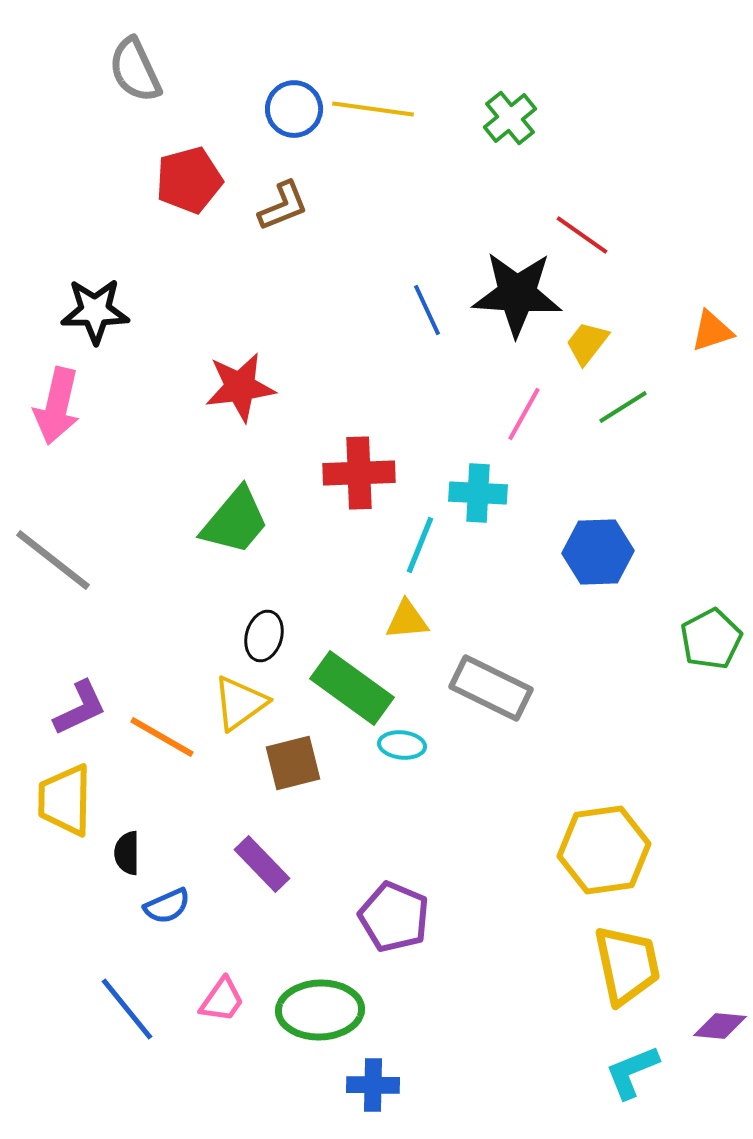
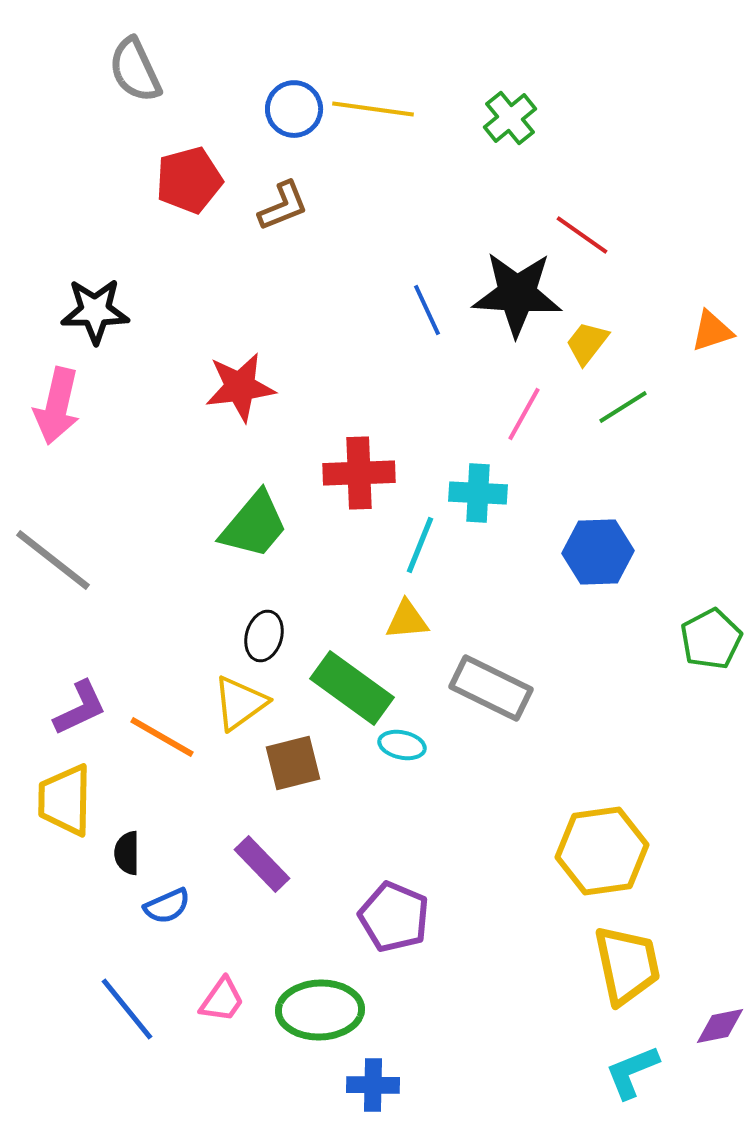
green trapezoid at (235, 521): moved 19 px right, 4 px down
cyan ellipse at (402, 745): rotated 6 degrees clockwise
yellow hexagon at (604, 850): moved 2 px left, 1 px down
purple diamond at (720, 1026): rotated 16 degrees counterclockwise
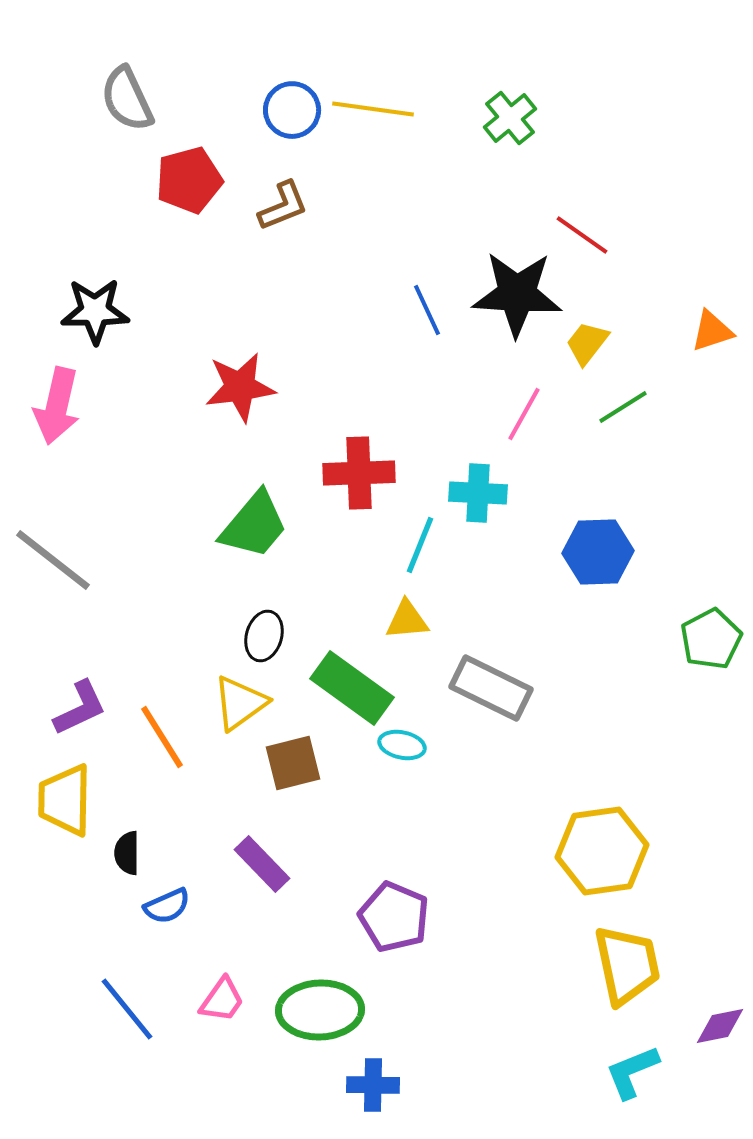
gray semicircle at (135, 70): moved 8 px left, 29 px down
blue circle at (294, 109): moved 2 px left, 1 px down
orange line at (162, 737): rotated 28 degrees clockwise
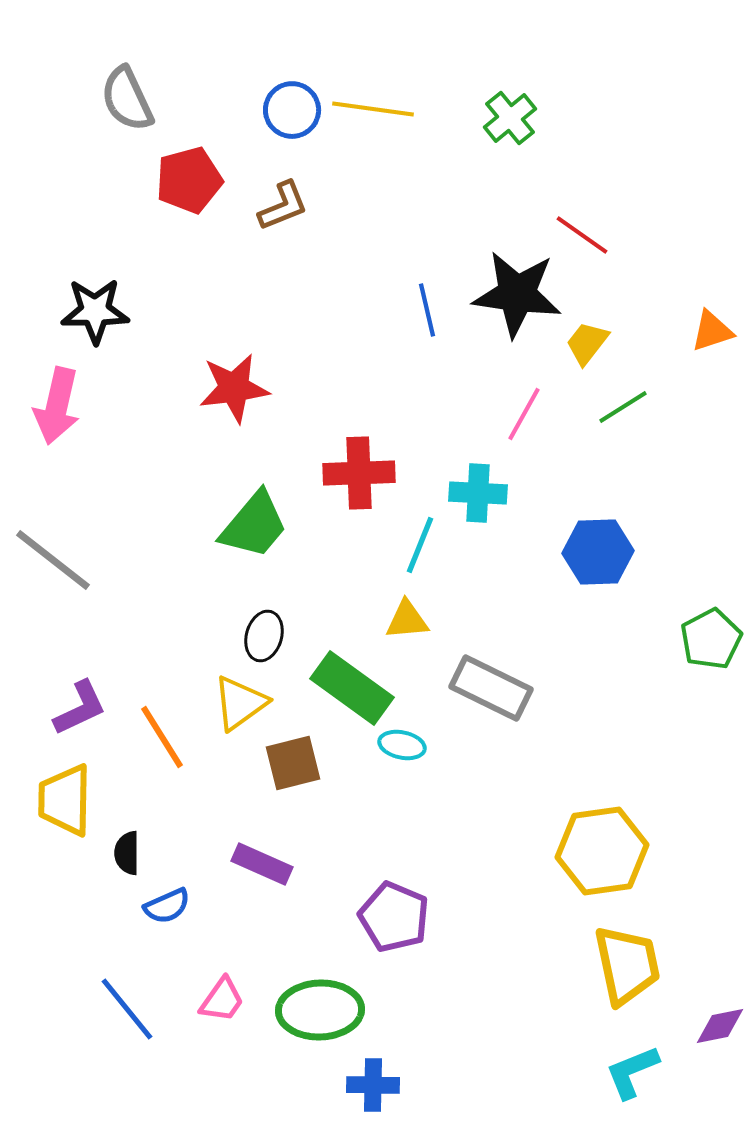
black star at (517, 294): rotated 4 degrees clockwise
blue line at (427, 310): rotated 12 degrees clockwise
red star at (240, 387): moved 6 px left, 1 px down
purple rectangle at (262, 864): rotated 22 degrees counterclockwise
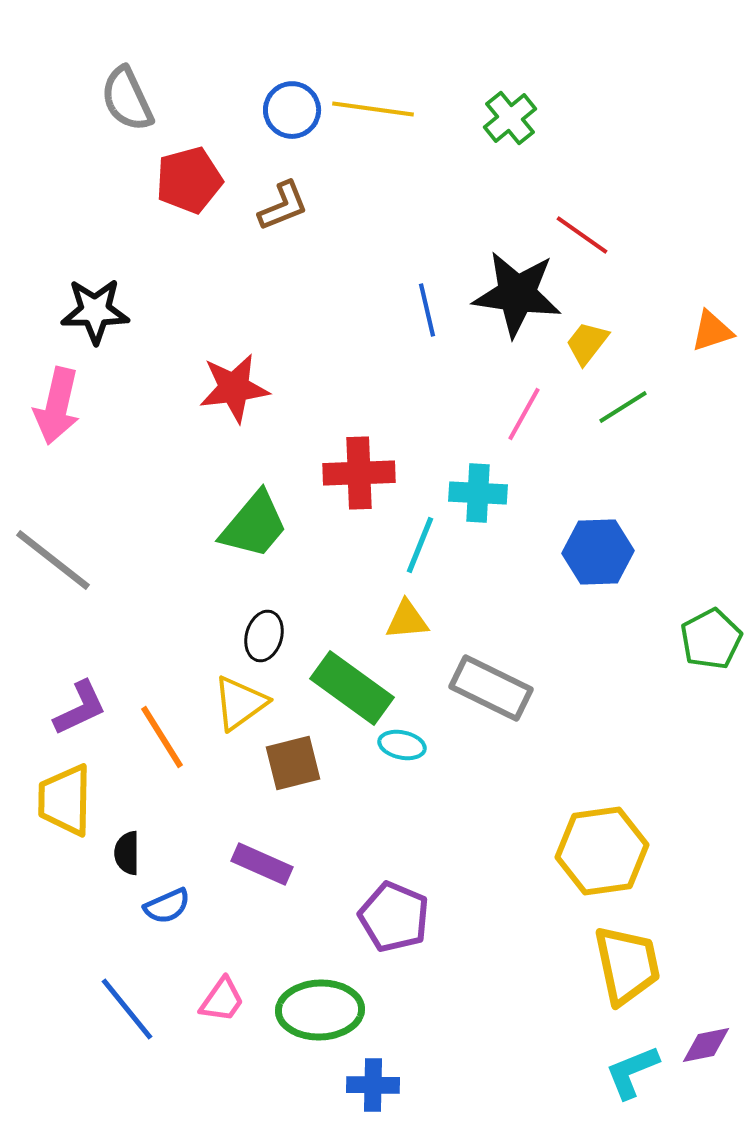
purple diamond at (720, 1026): moved 14 px left, 19 px down
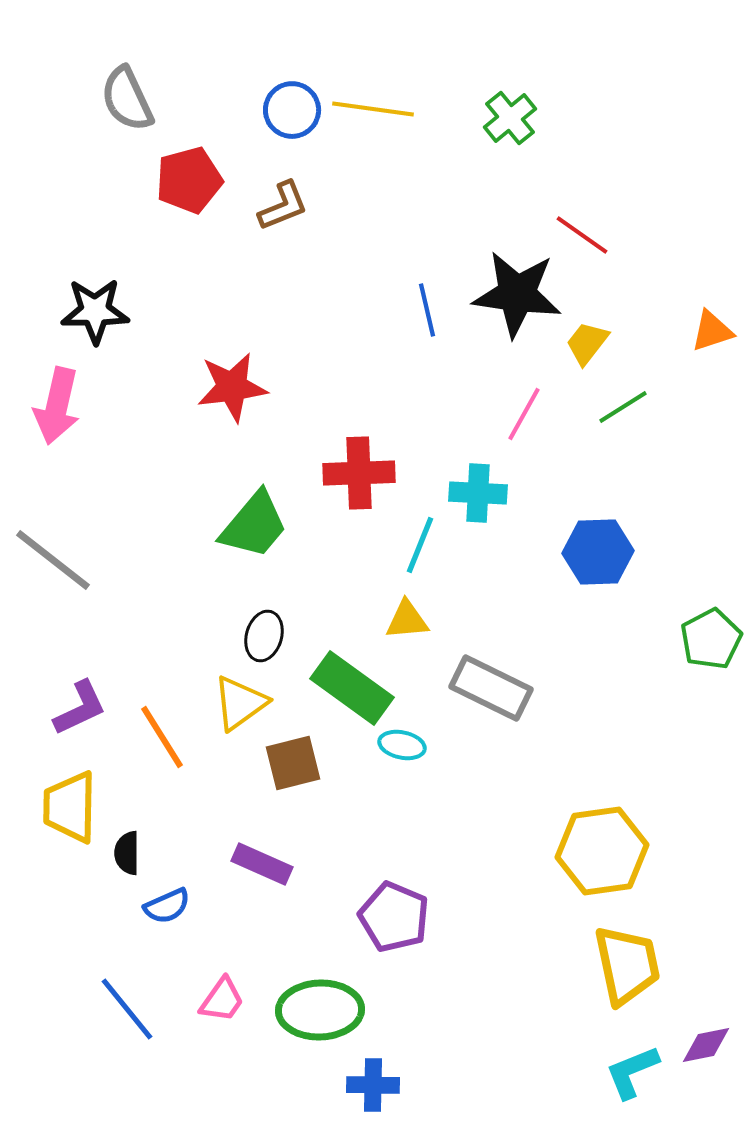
red star at (234, 388): moved 2 px left, 1 px up
yellow trapezoid at (65, 800): moved 5 px right, 7 px down
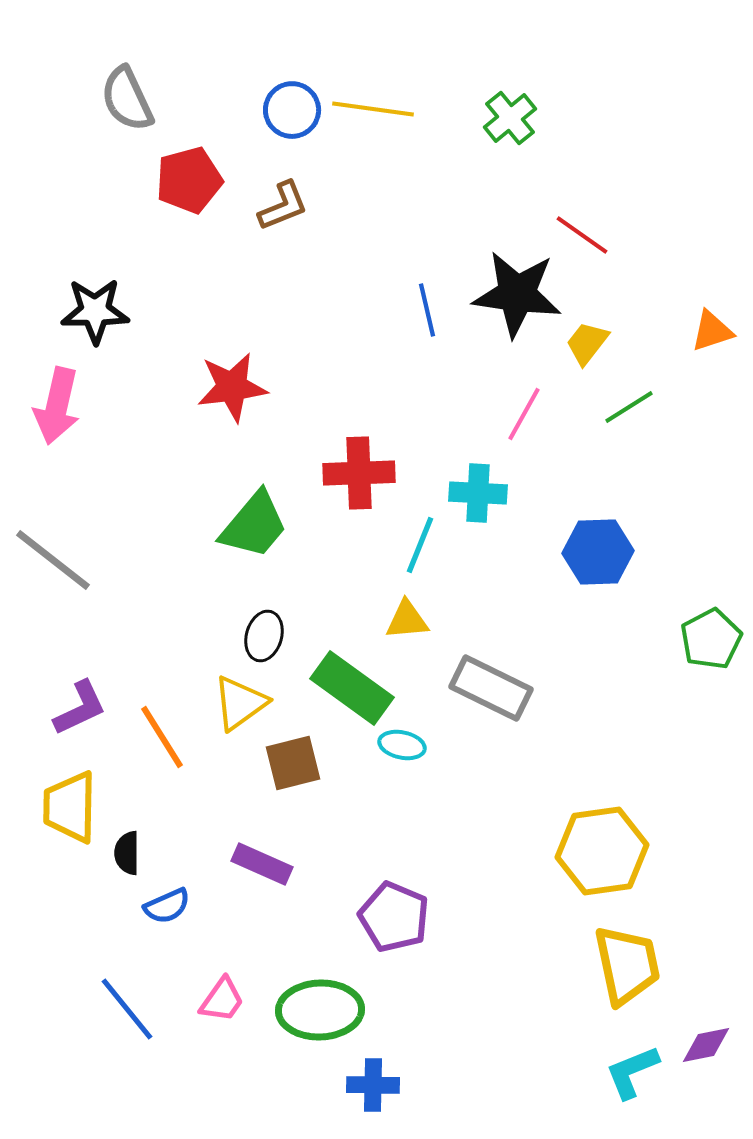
green line at (623, 407): moved 6 px right
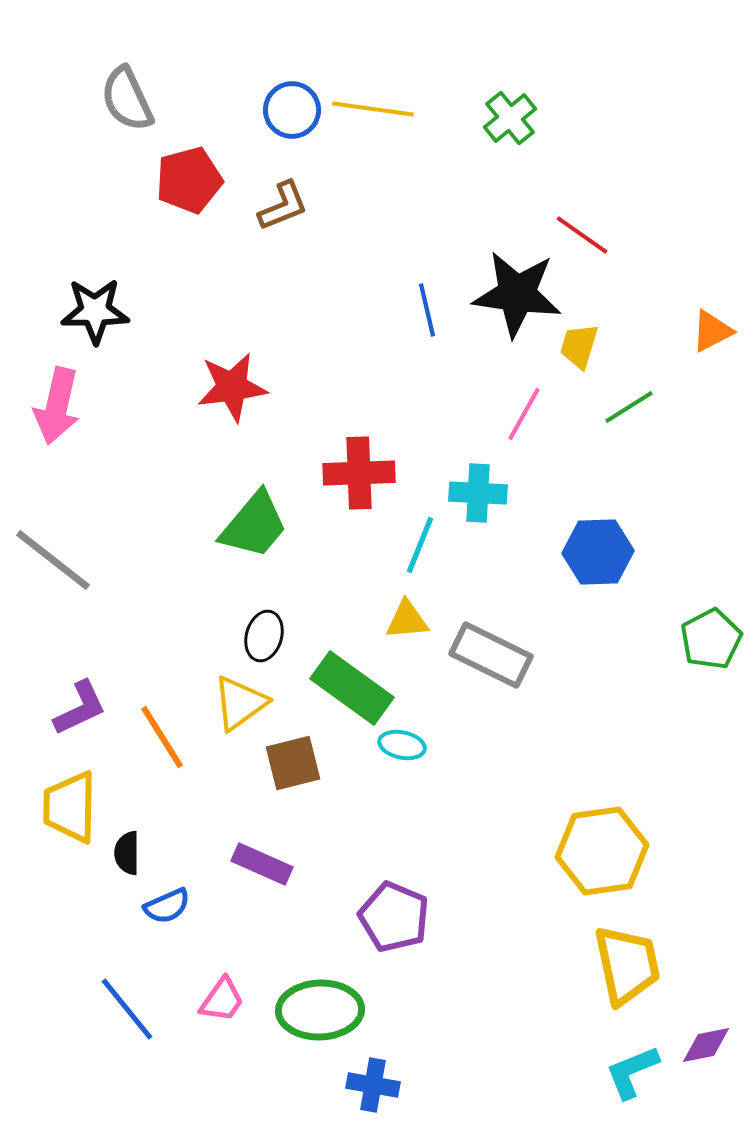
orange triangle at (712, 331): rotated 9 degrees counterclockwise
yellow trapezoid at (587, 343): moved 8 px left, 3 px down; rotated 21 degrees counterclockwise
gray rectangle at (491, 688): moved 33 px up
blue cross at (373, 1085): rotated 9 degrees clockwise
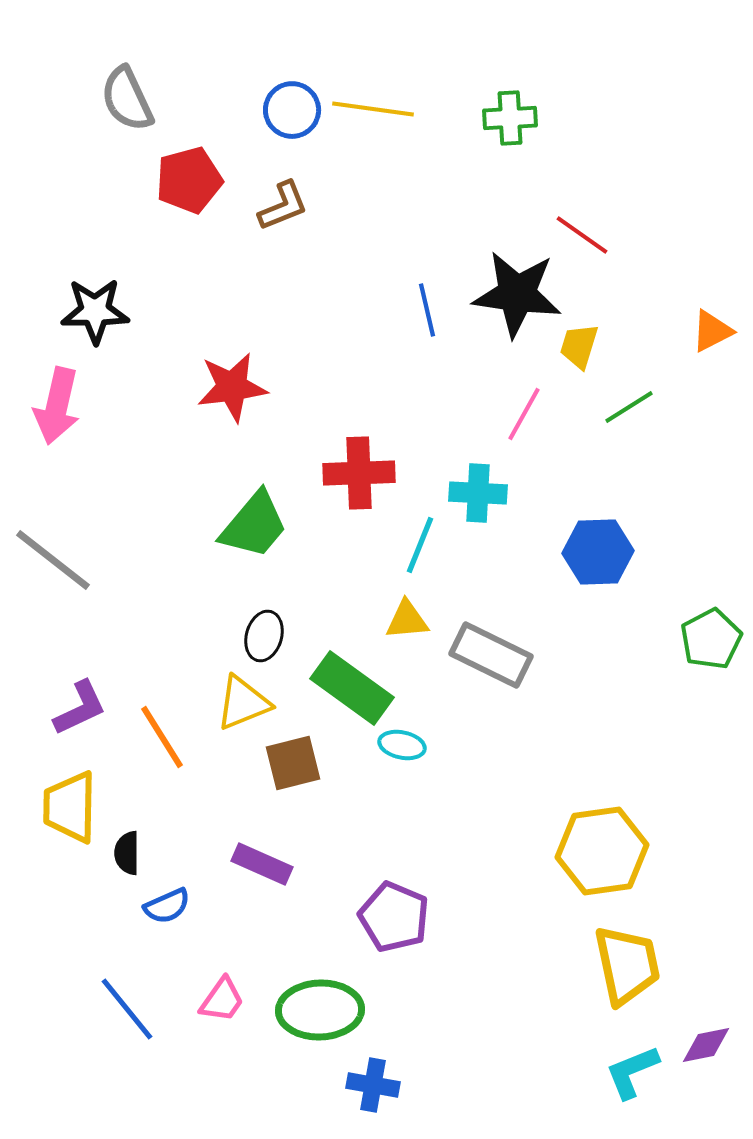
green cross at (510, 118): rotated 36 degrees clockwise
yellow triangle at (240, 703): moved 3 px right; rotated 14 degrees clockwise
